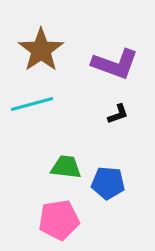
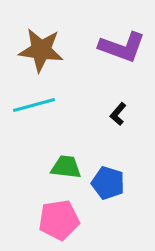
brown star: rotated 30 degrees counterclockwise
purple L-shape: moved 7 px right, 17 px up
cyan line: moved 2 px right, 1 px down
black L-shape: rotated 150 degrees clockwise
blue pentagon: rotated 12 degrees clockwise
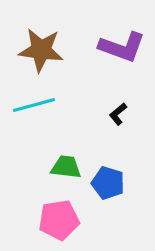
black L-shape: rotated 10 degrees clockwise
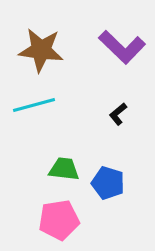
purple L-shape: rotated 24 degrees clockwise
green trapezoid: moved 2 px left, 2 px down
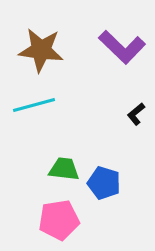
black L-shape: moved 18 px right
blue pentagon: moved 4 px left
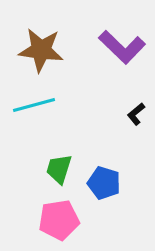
green trapezoid: moved 5 px left; rotated 80 degrees counterclockwise
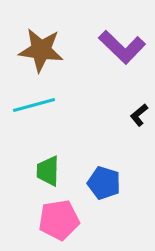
black L-shape: moved 3 px right, 1 px down
green trapezoid: moved 11 px left, 2 px down; rotated 16 degrees counterclockwise
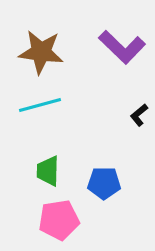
brown star: moved 2 px down
cyan line: moved 6 px right
blue pentagon: rotated 16 degrees counterclockwise
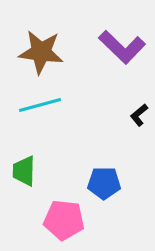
green trapezoid: moved 24 px left
pink pentagon: moved 5 px right; rotated 15 degrees clockwise
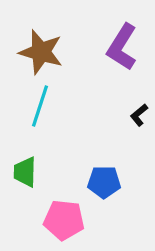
purple L-shape: rotated 78 degrees clockwise
brown star: rotated 9 degrees clockwise
cyan line: moved 1 px down; rotated 57 degrees counterclockwise
green trapezoid: moved 1 px right, 1 px down
blue pentagon: moved 1 px up
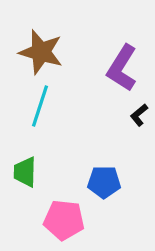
purple L-shape: moved 21 px down
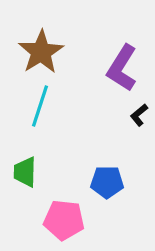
brown star: rotated 24 degrees clockwise
blue pentagon: moved 3 px right
